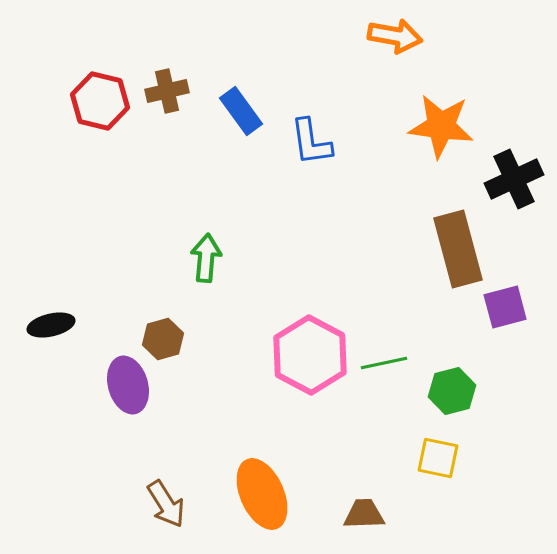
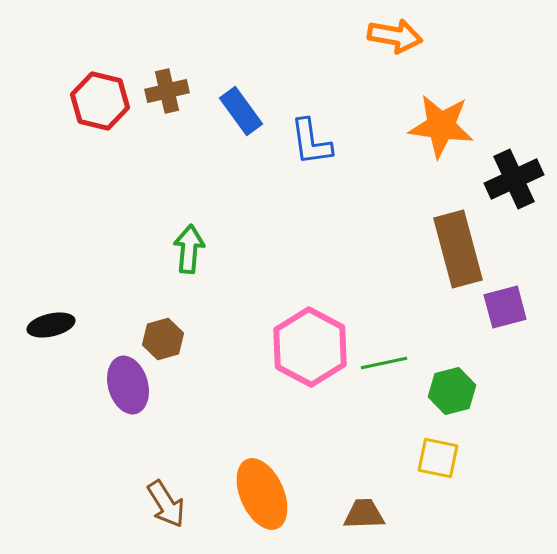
green arrow: moved 17 px left, 9 px up
pink hexagon: moved 8 px up
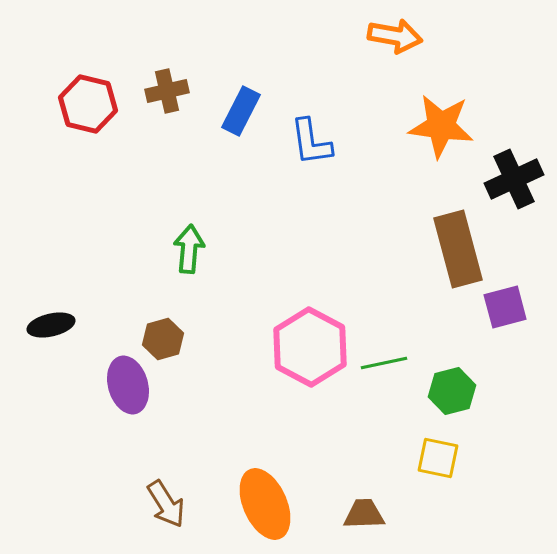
red hexagon: moved 12 px left, 3 px down
blue rectangle: rotated 63 degrees clockwise
orange ellipse: moved 3 px right, 10 px down
